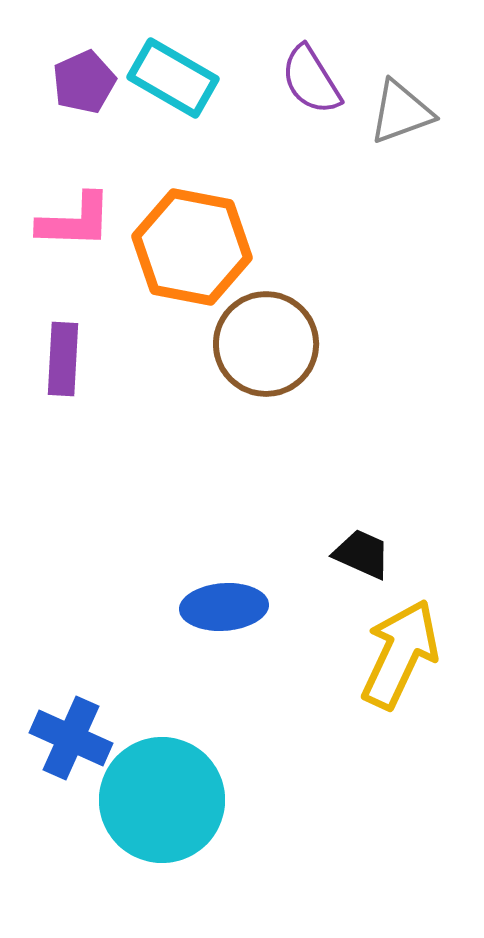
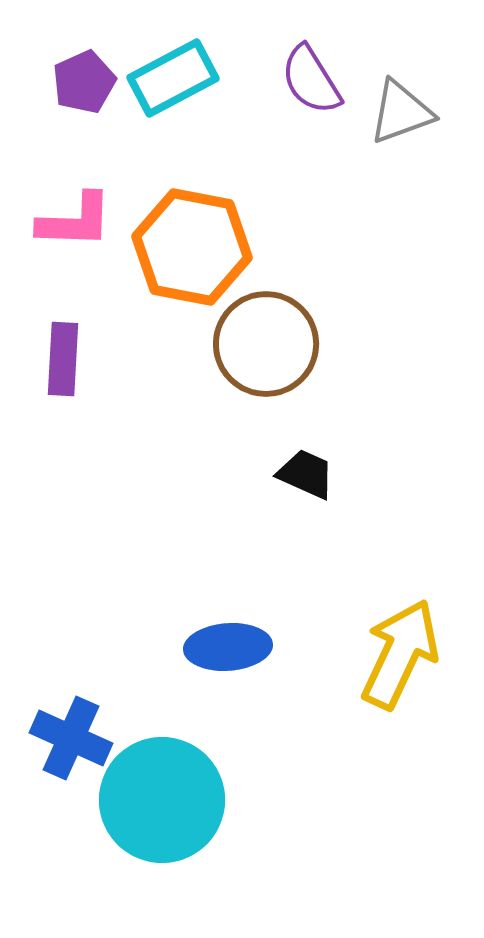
cyan rectangle: rotated 58 degrees counterclockwise
black trapezoid: moved 56 px left, 80 px up
blue ellipse: moved 4 px right, 40 px down
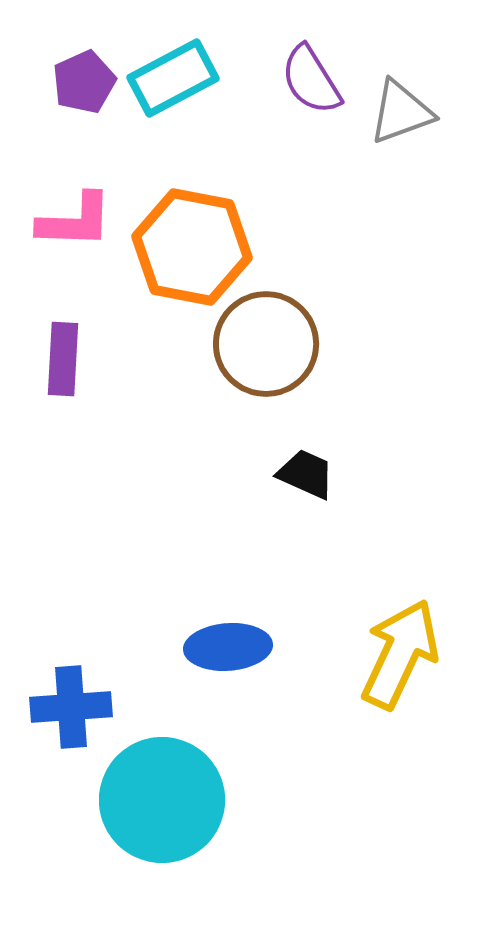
blue cross: moved 31 px up; rotated 28 degrees counterclockwise
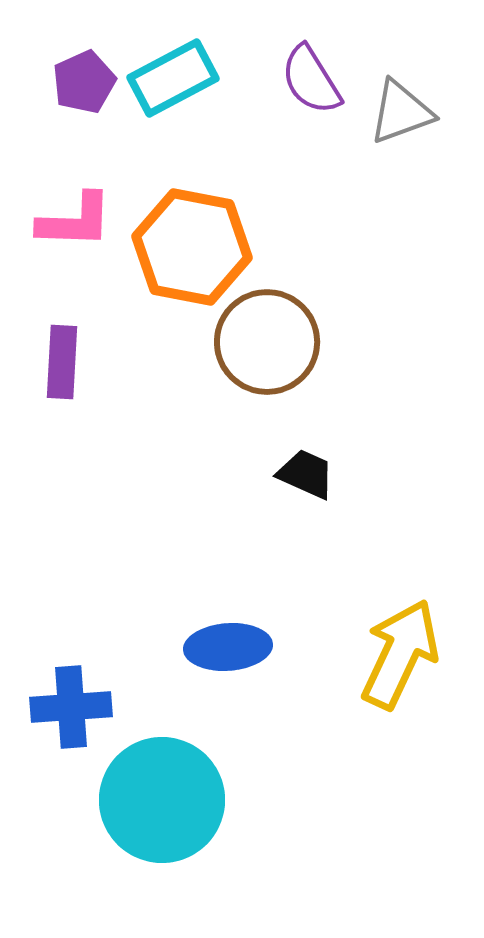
brown circle: moved 1 px right, 2 px up
purple rectangle: moved 1 px left, 3 px down
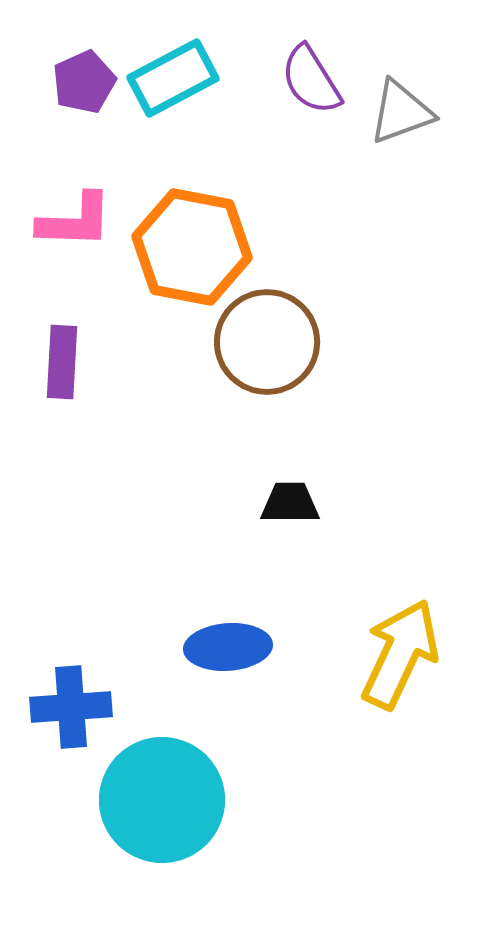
black trapezoid: moved 16 px left, 29 px down; rotated 24 degrees counterclockwise
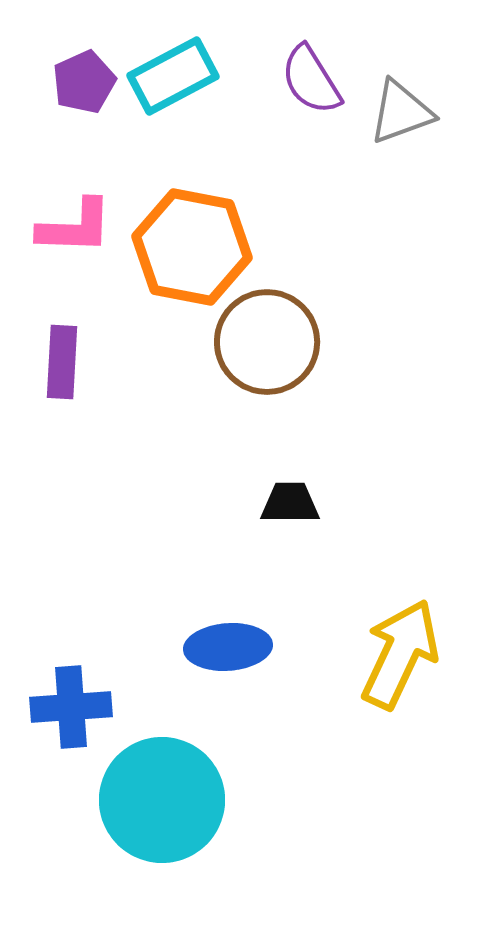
cyan rectangle: moved 2 px up
pink L-shape: moved 6 px down
